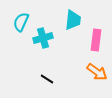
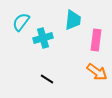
cyan semicircle: rotated 12 degrees clockwise
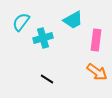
cyan trapezoid: rotated 55 degrees clockwise
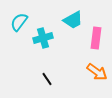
cyan semicircle: moved 2 px left
pink rectangle: moved 2 px up
black line: rotated 24 degrees clockwise
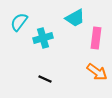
cyan trapezoid: moved 2 px right, 2 px up
black line: moved 2 px left; rotated 32 degrees counterclockwise
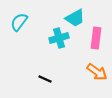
cyan cross: moved 16 px right
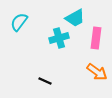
black line: moved 2 px down
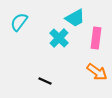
cyan cross: rotated 30 degrees counterclockwise
